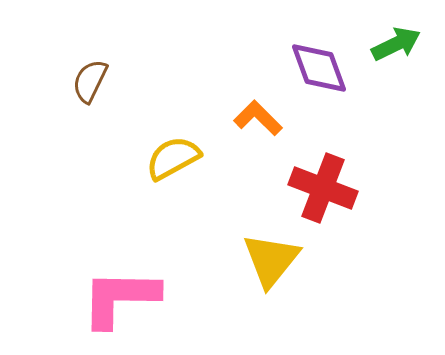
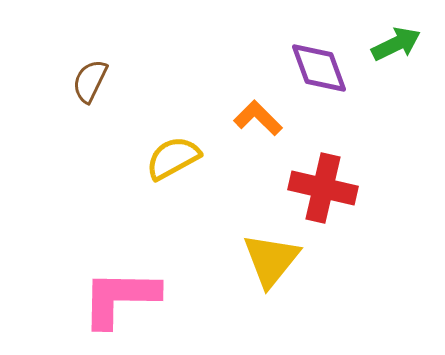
red cross: rotated 8 degrees counterclockwise
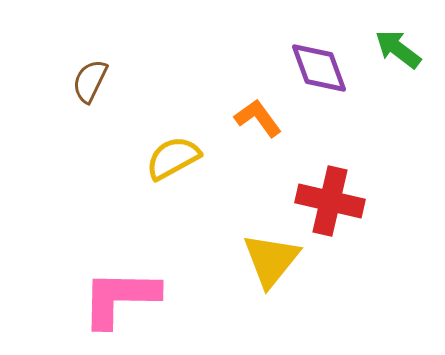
green arrow: moved 2 px right, 5 px down; rotated 117 degrees counterclockwise
orange L-shape: rotated 9 degrees clockwise
red cross: moved 7 px right, 13 px down
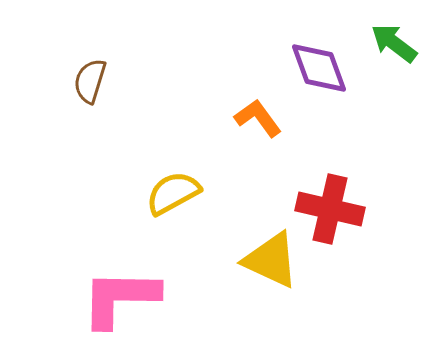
green arrow: moved 4 px left, 6 px up
brown semicircle: rotated 9 degrees counterclockwise
yellow semicircle: moved 35 px down
red cross: moved 8 px down
yellow triangle: rotated 44 degrees counterclockwise
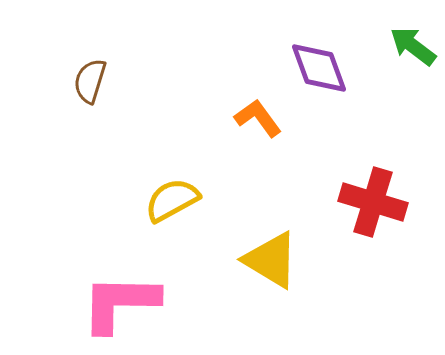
green arrow: moved 19 px right, 3 px down
yellow semicircle: moved 1 px left, 7 px down
red cross: moved 43 px right, 7 px up; rotated 4 degrees clockwise
yellow triangle: rotated 6 degrees clockwise
pink L-shape: moved 5 px down
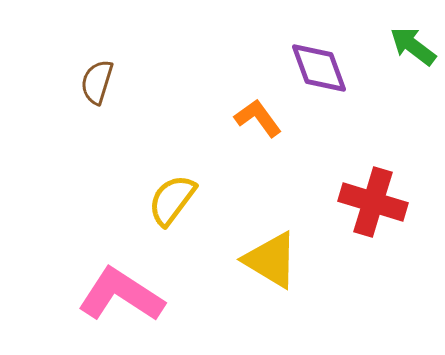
brown semicircle: moved 7 px right, 1 px down
yellow semicircle: rotated 24 degrees counterclockwise
pink L-shape: moved 1 px right, 8 px up; rotated 32 degrees clockwise
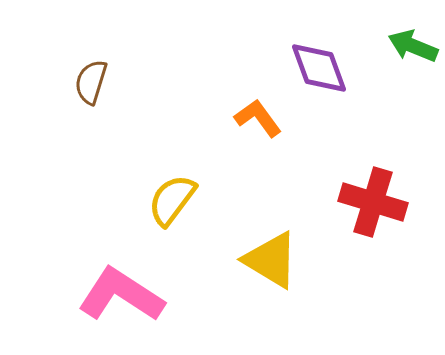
green arrow: rotated 15 degrees counterclockwise
brown semicircle: moved 6 px left
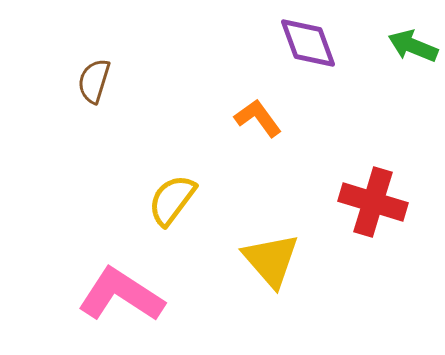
purple diamond: moved 11 px left, 25 px up
brown semicircle: moved 3 px right, 1 px up
yellow triangle: rotated 18 degrees clockwise
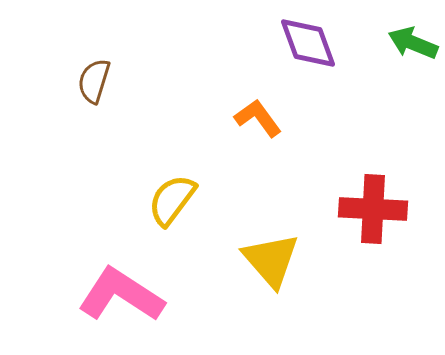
green arrow: moved 3 px up
red cross: moved 7 px down; rotated 14 degrees counterclockwise
